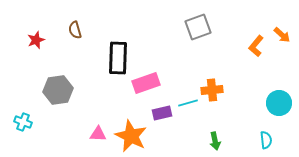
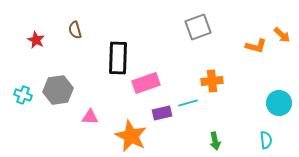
red star: rotated 24 degrees counterclockwise
orange L-shape: rotated 115 degrees counterclockwise
orange cross: moved 9 px up
cyan cross: moved 27 px up
pink triangle: moved 8 px left, 17 px up
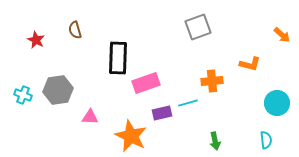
orange L-shape: moved 6 px left, 18 px down
cyan circle: moved 2 px left
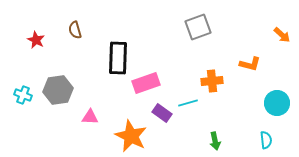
purple rectangle: rotated 48 degrees clockwise
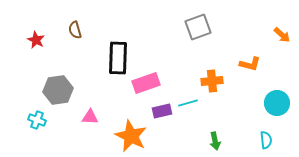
cyan cross: moved 14 px right, 25 px down
purple rectangle: moved 2 px up; rotated 48 degrees counterclockwise
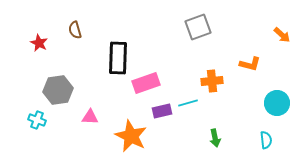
red star: moved 3 px right, 3 px down
green arrow: moved 3 px up
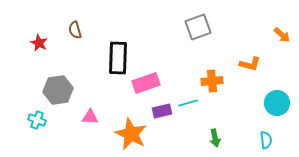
orange star: moved 2 px up
